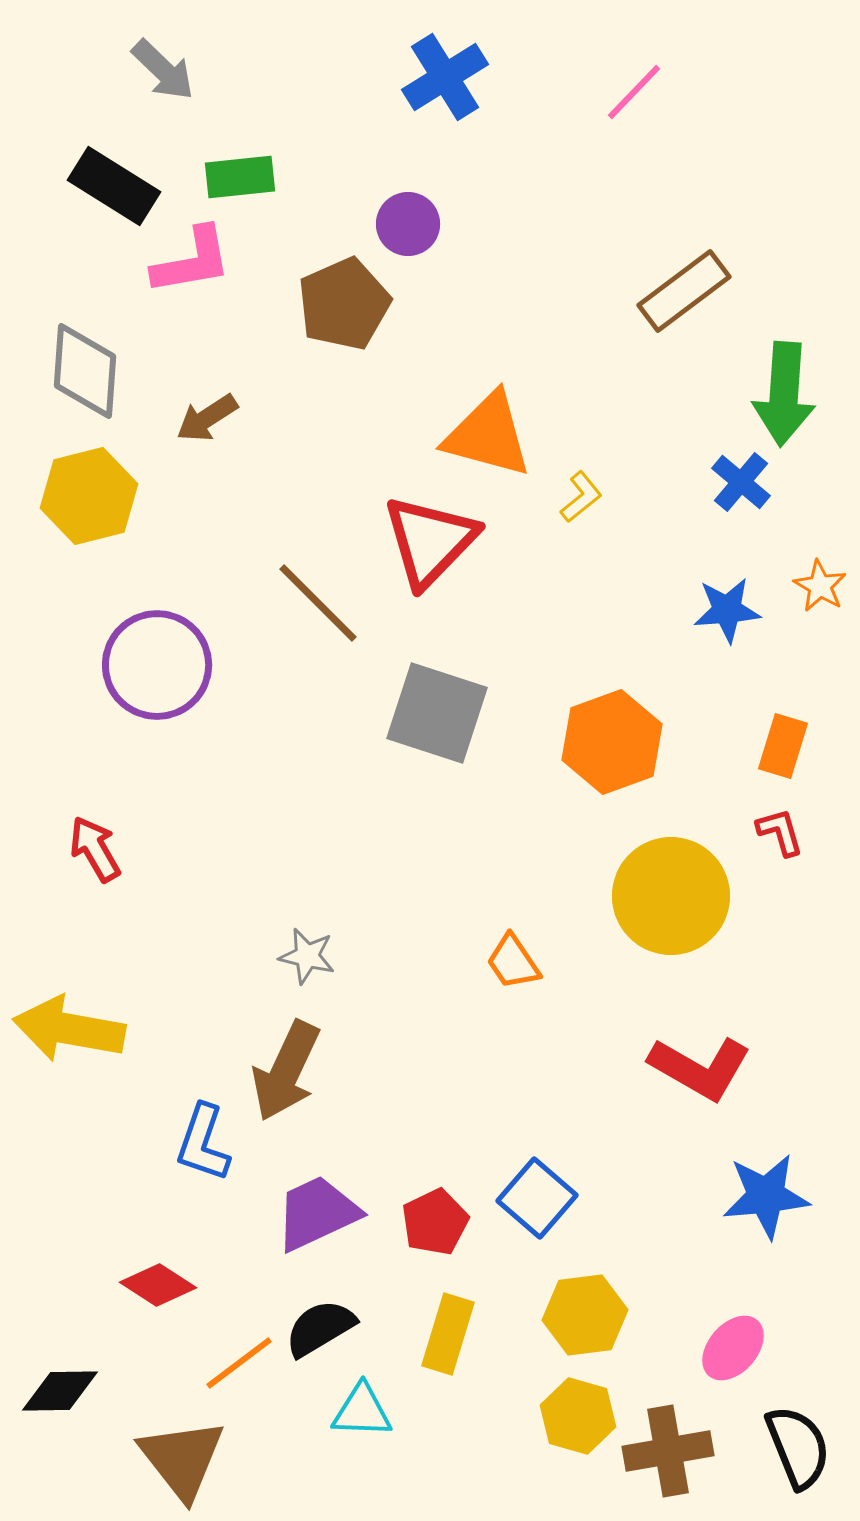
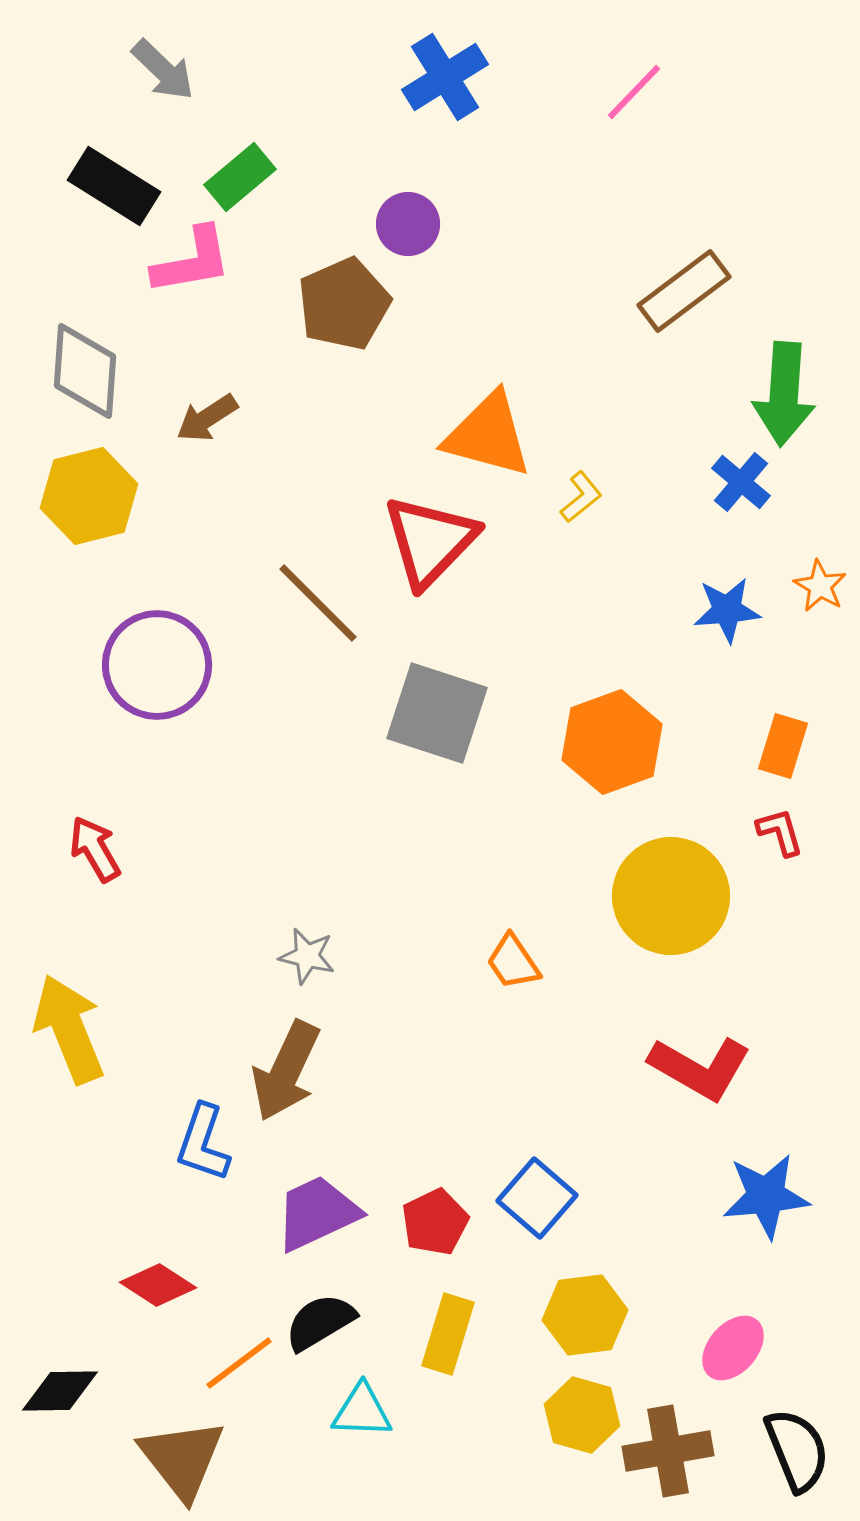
green rectangle at (240, 177): rotated 34 degrees counterclockwise
yellow arrow at (69, 1029): rotated 58 degrees clockwise
black semicircle at (320, 1328): moved 6 px up
yellow hexagon at (578, 1416): moved 4 px right, 1 px up
black semicircle at (798, 1447): moved 1 px left, 3 px down
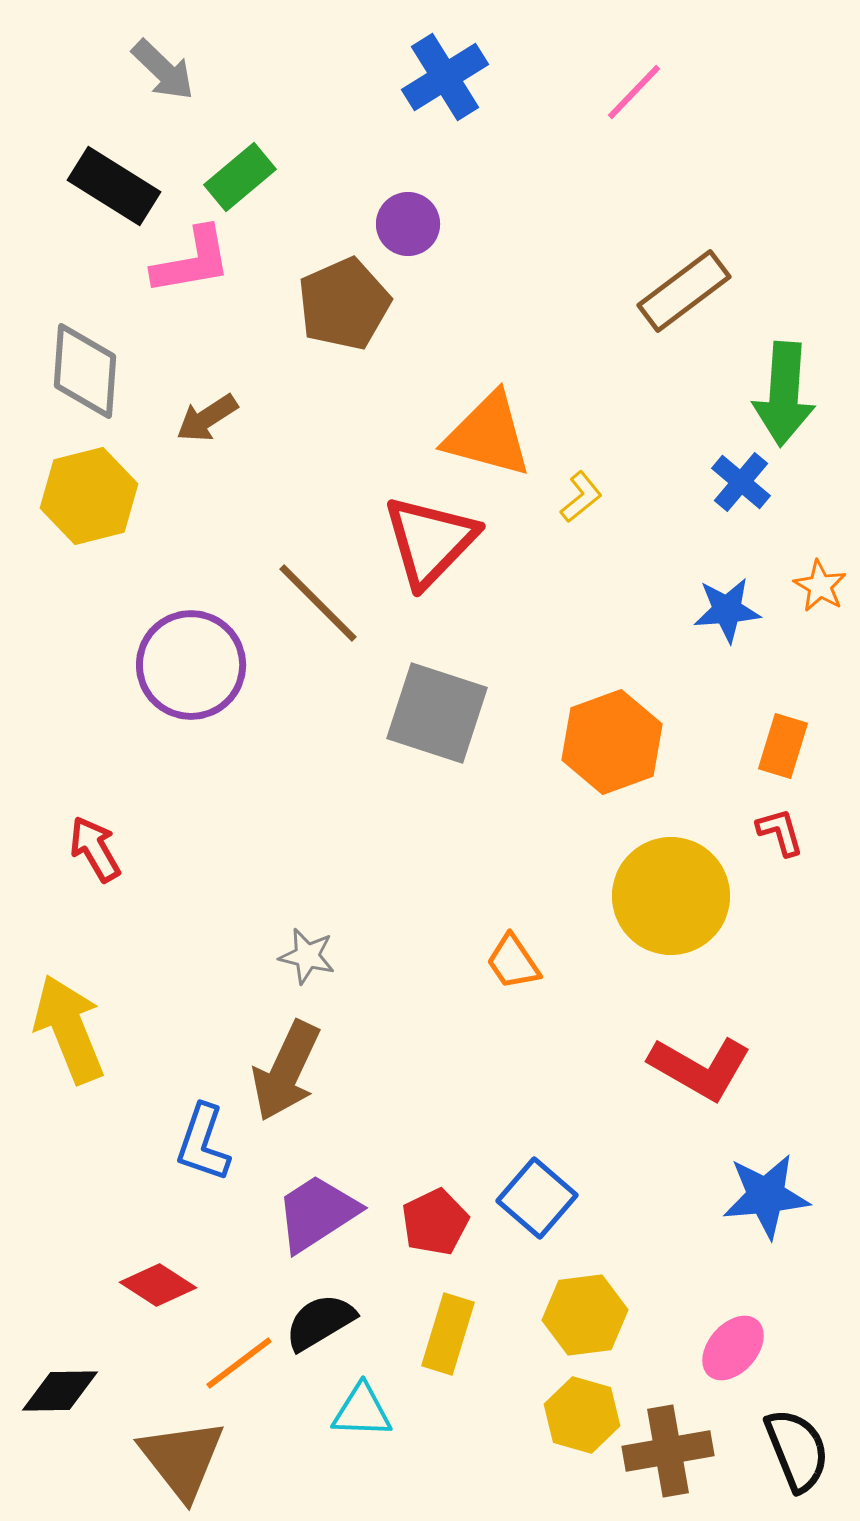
purple circle at (157, 665): moved 34 px right
purple trapezoid at (317, 1213): rotated 8 degrees counterclockwise
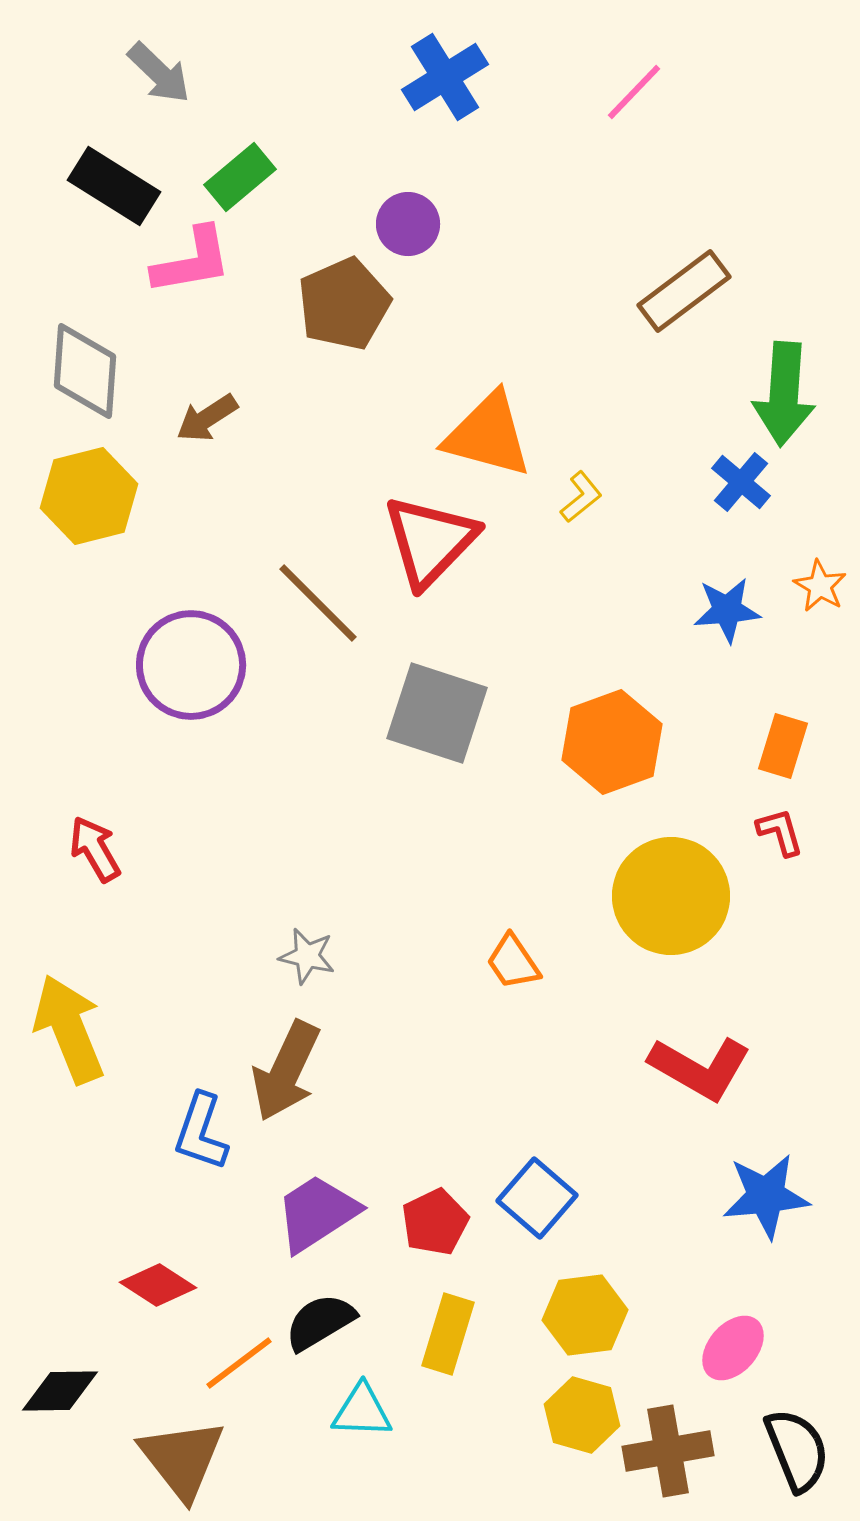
gray arrow at (163, 70): moved 4 px left, 3 px down
blue L-shape at (203, 1143): moved 2 px left, 11 px up
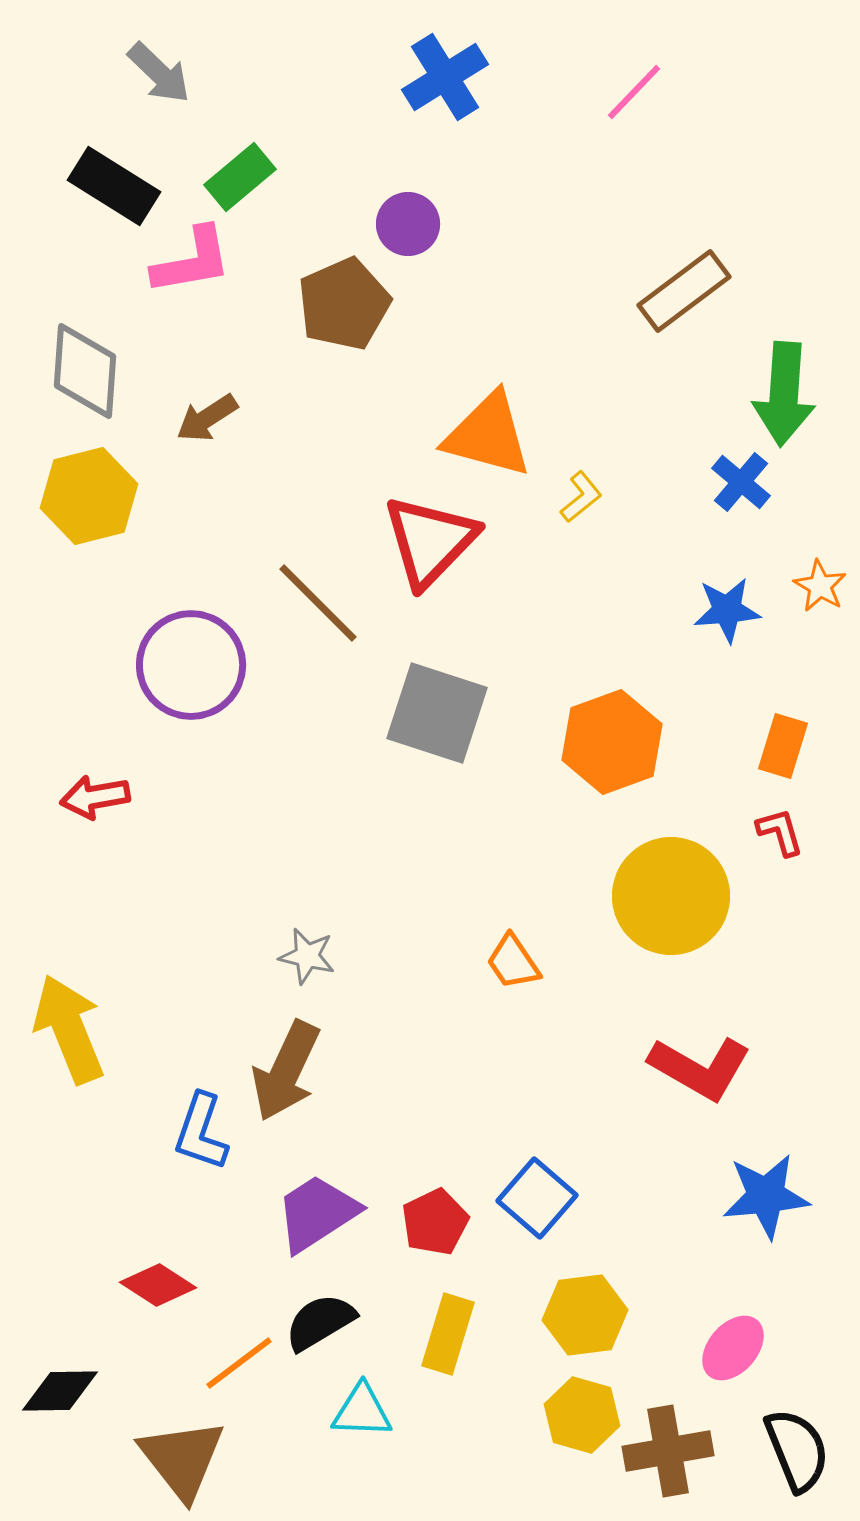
red arrow at (95, 849): moved 52 px up; rotated 70 degrees counterclockwise
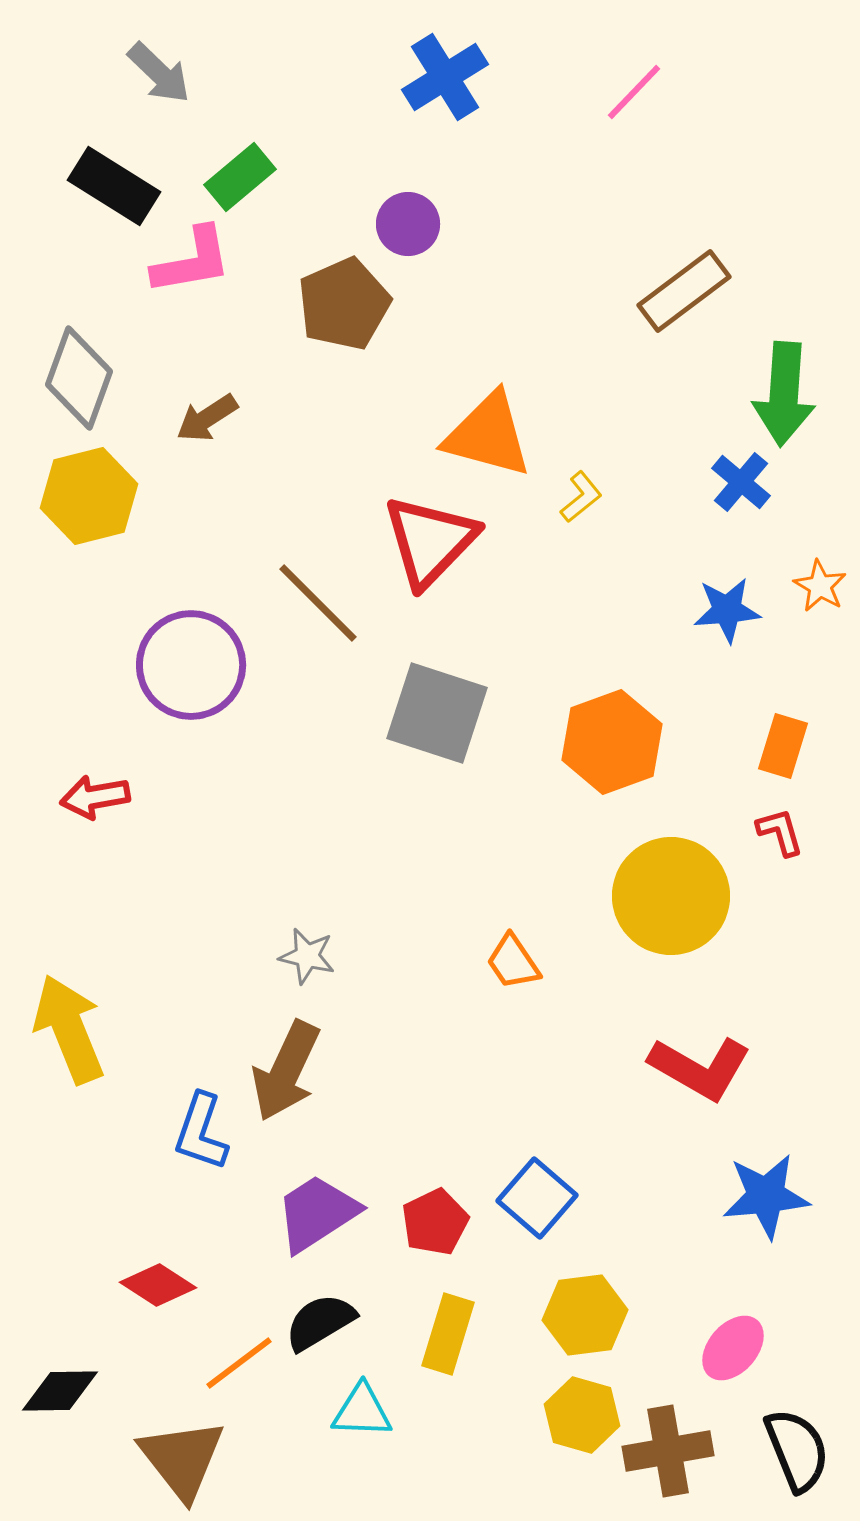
gray diamond at (85, 371): moved 6 px left, 7 px down; rotated 16 degrees clockwise
